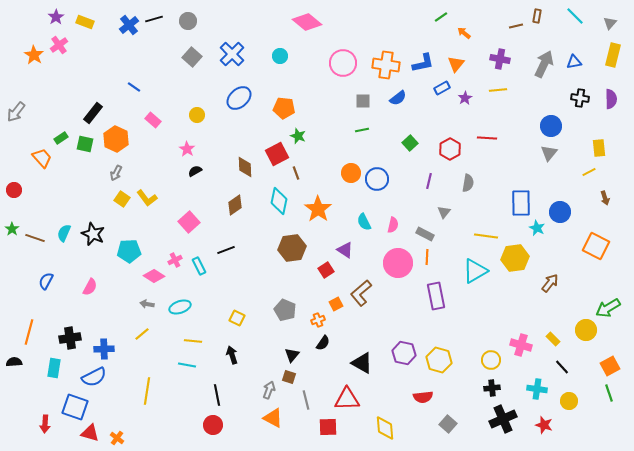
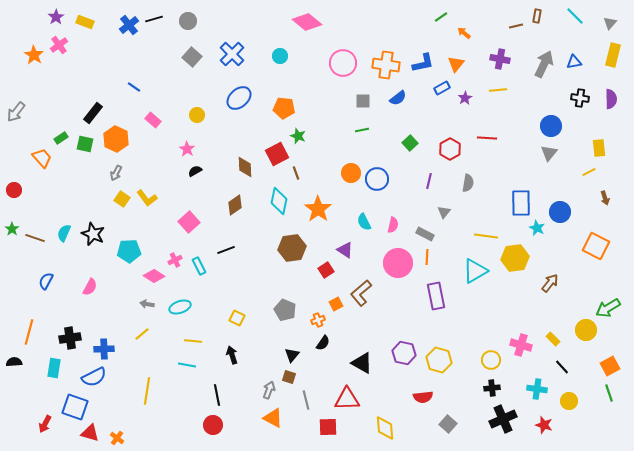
red arrow at (45, 424): rotated 24 degrees clockwise
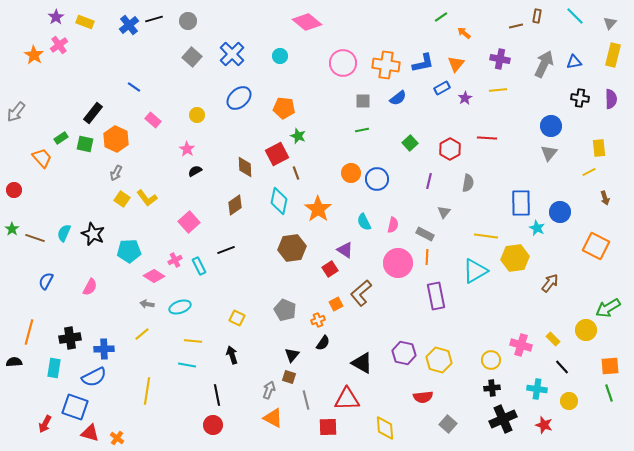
red square at (326, 270): moved 4 px right, 1 px up
orange square at (610, 366): rotated 24 degrees clockwise
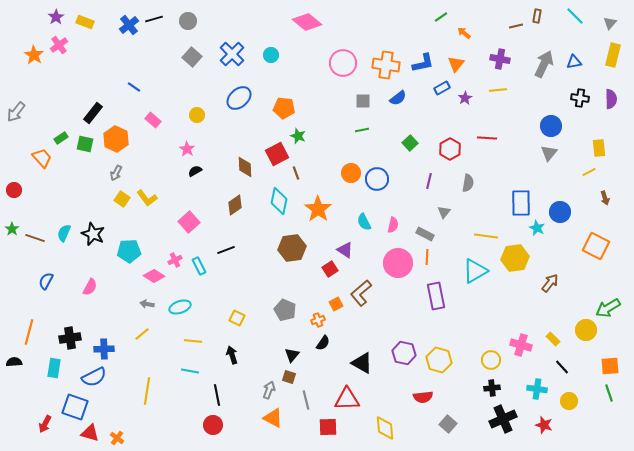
cyan circle at (280, 56): moved 9 px left, 1 px up
cyan line at (187, 365): moved 3 px right, 6 px down
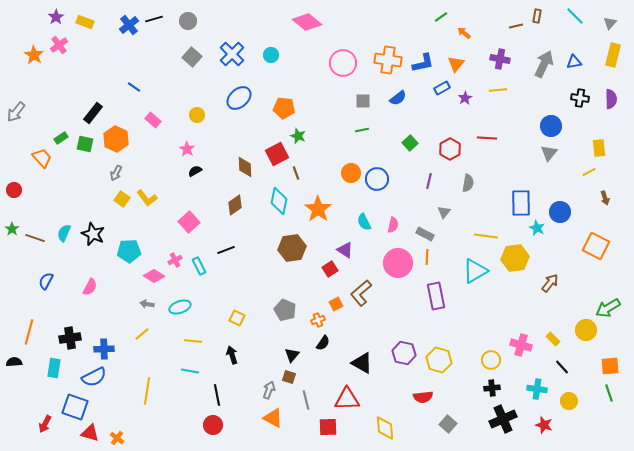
orange cross at (386, 65): moved 2 px right, 5 px up
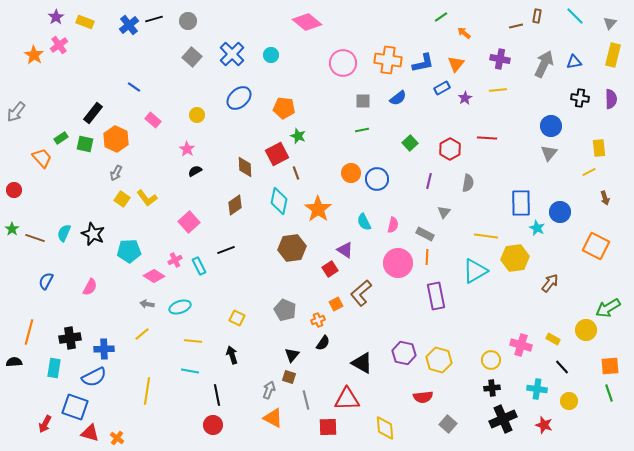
yellow rectangle at (553, 339): rotated 16 degrees counterclockwise
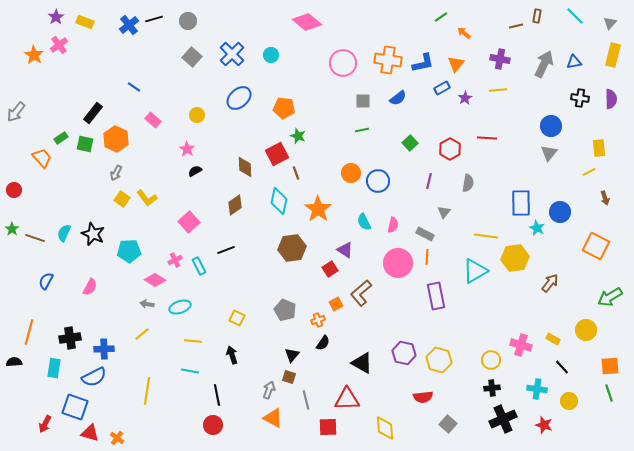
blue circle at (377, 179): moved 1 px right, 2 px down
pink diamond at (154, 276): moved 1 px right, 4 px down
green arrow at (608, 308): moved 2 px right, 11 px up
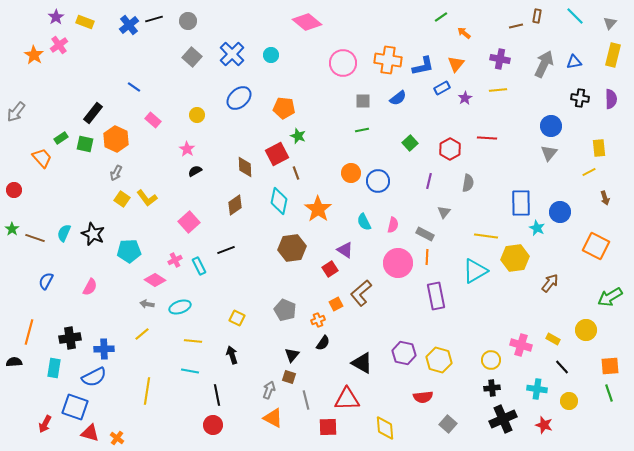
blue L-shape at (423, 63): moved 3 px down
